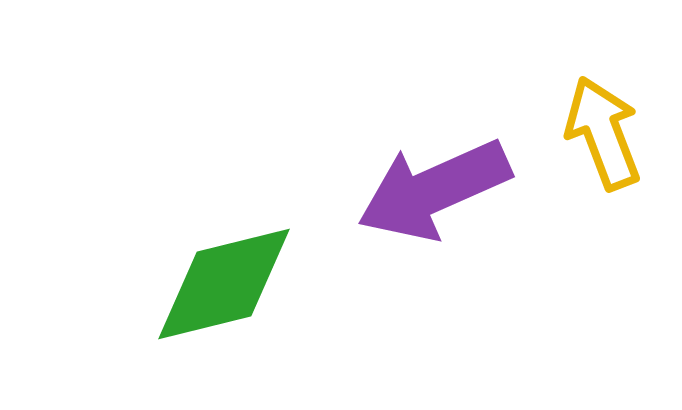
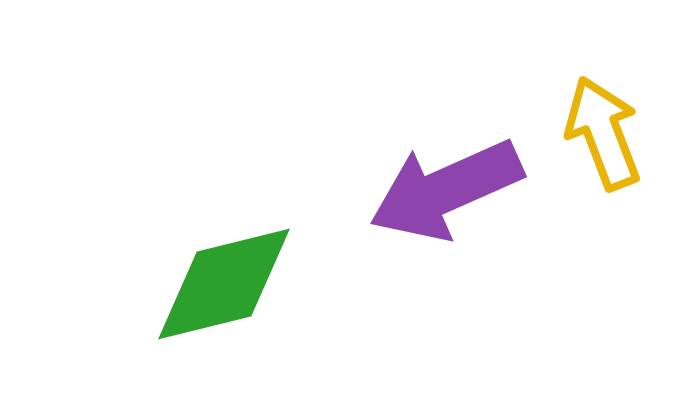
purple arrow: moved 12 px right
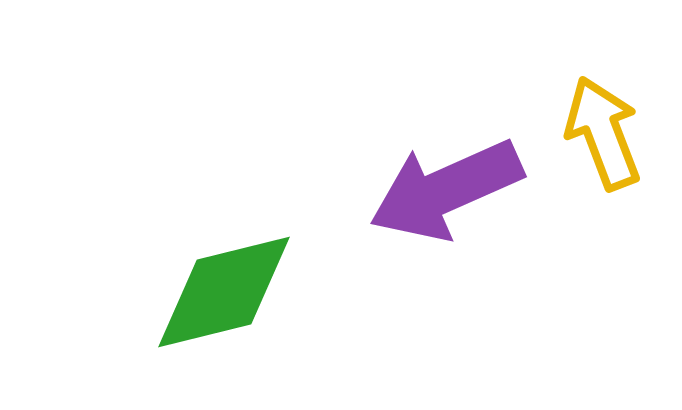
green diamond: moved 8 px down
